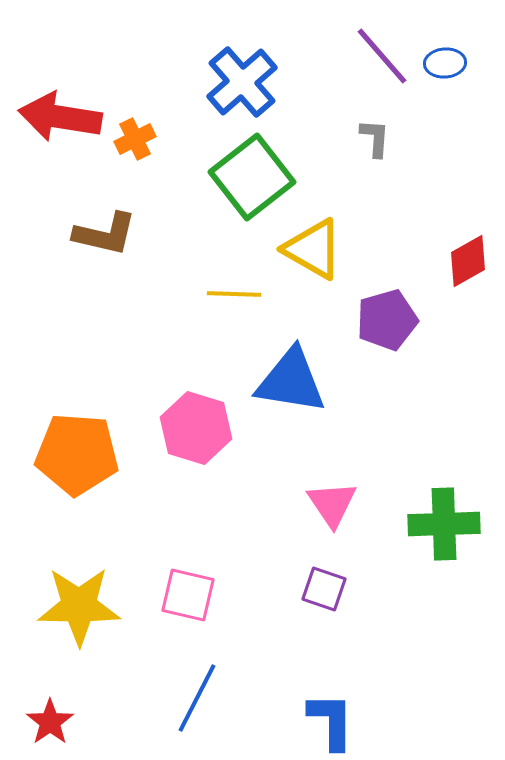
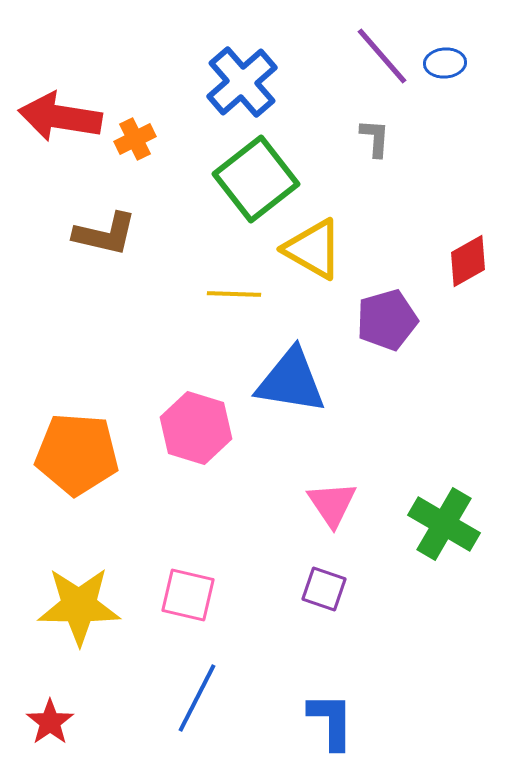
green square: moved 4 px right, 2 px down
green cross: rotated 32 degrees clockwise
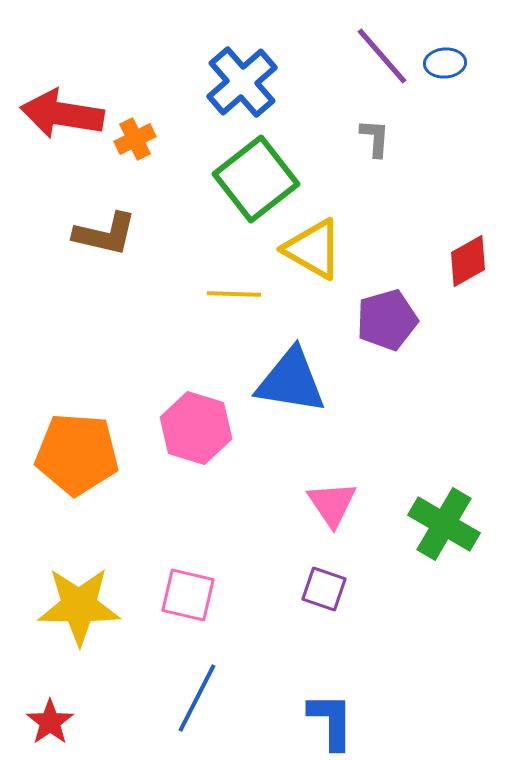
red arrow: moved 2 px right, 3 px up
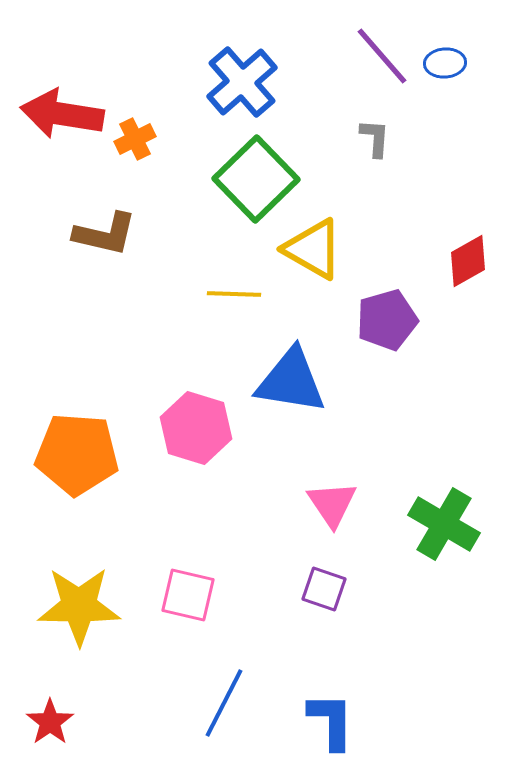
green square: rotated 6 degrees counterclockwise
blue line: moved 27 px right, 5 px down
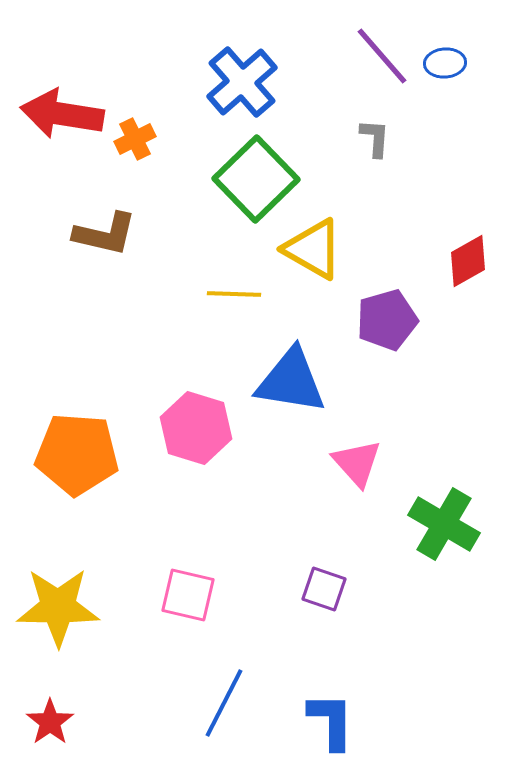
pink triangle: moved 25 px right, 41 px up; rotated 8 degrees counterclockwise
yellow star: moved 21 px left, 1 px down
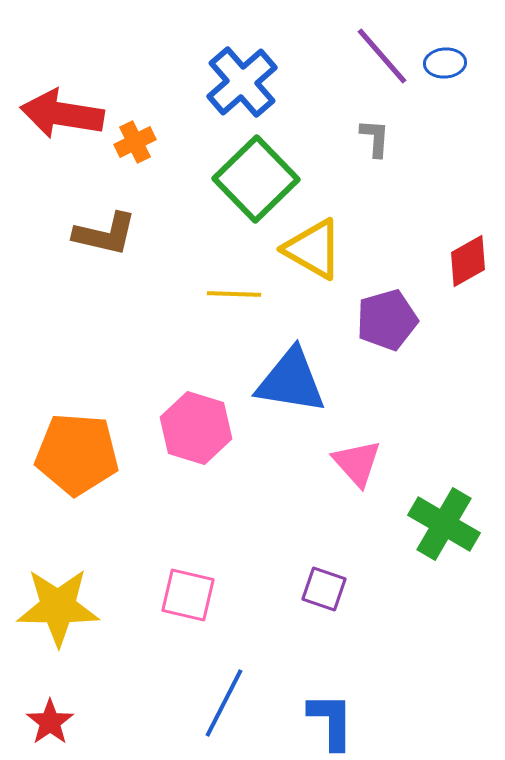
orange cross: moved 3 px down
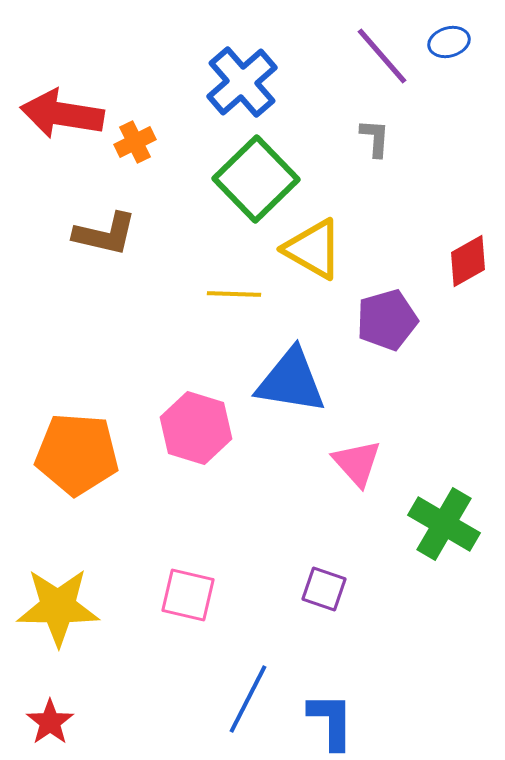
blue ellipse: moved 4 px right, 21 px up; rotated 12 degrees counterclockwise
blue line: moved 24 px right, 4 px up
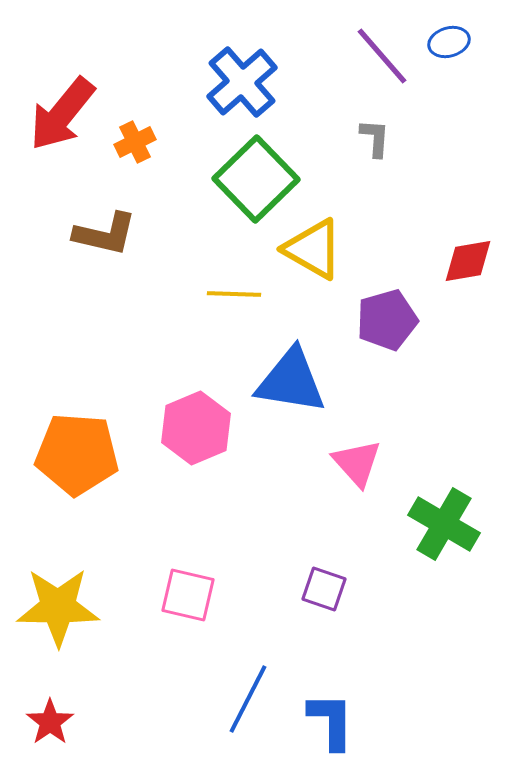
red arrow: rotated 60 degrees counterclockwise
red diamond: rotated 20 degrees clockwise
pink hexagon: rotated 20 degrees clockwise
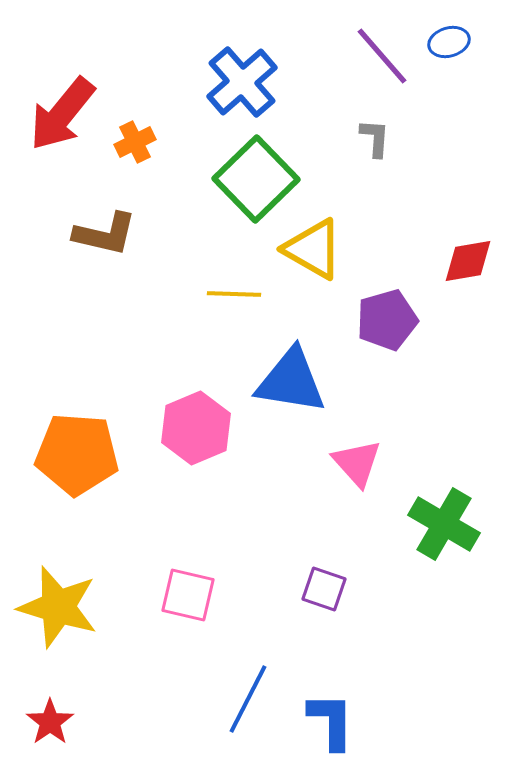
yellow star: rotated 16 degrees clockwise
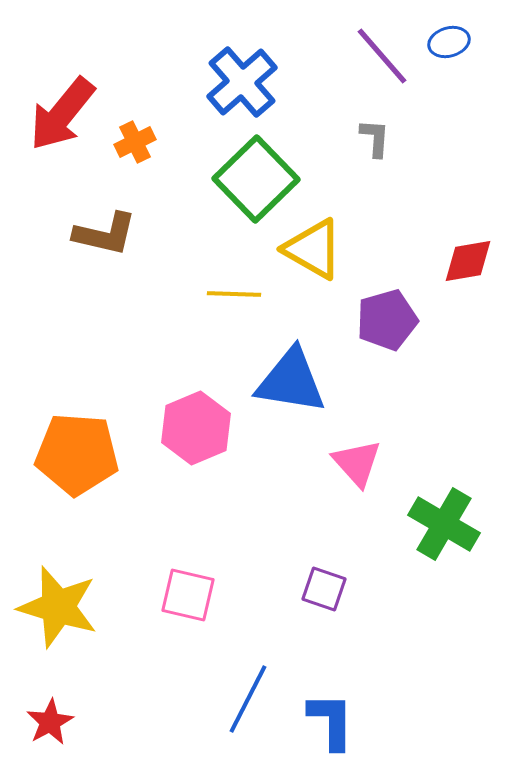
red star: rotated 6 degrees clockwise
